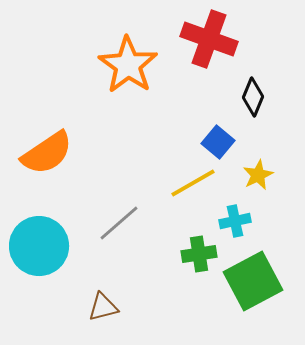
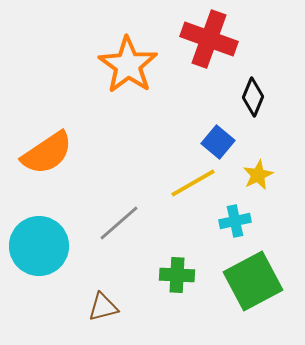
green cross: moved 22 px left, 21 px down; rotated 12 degrees clockwise
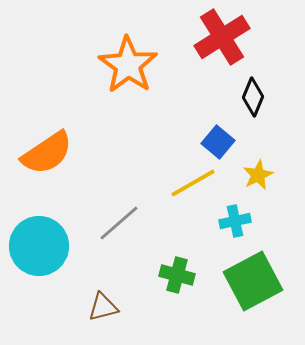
red cross: moved 13 px right, 2 px up; rotated 38 degrees clockwise
green cross: rotated 12 degrees clockwise
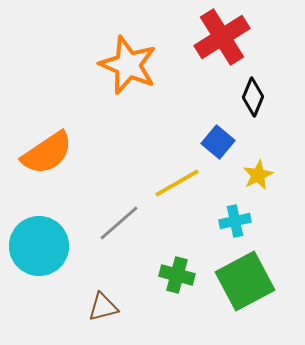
orange star: rotated 12 degrees counterclockwise
yellow line: moved 16 px left
green square: moved 8 px left
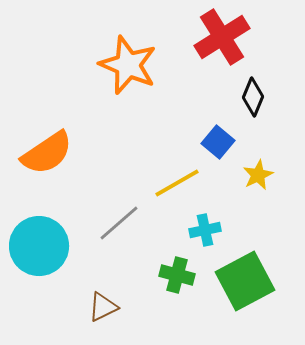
cyan cross: moved 30 px left, 9 px down
brown triangle: rotated 12 degrees counterclockwise
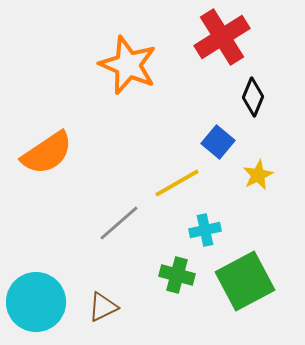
cyan circle: moved 3 px left, 56 px down
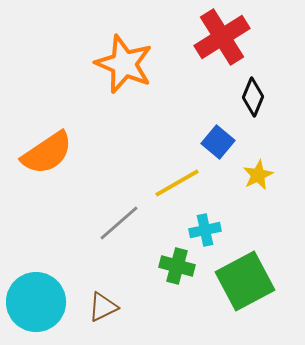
orange star: moved 4 px left, 1 px up
green cross: moved 9 px up
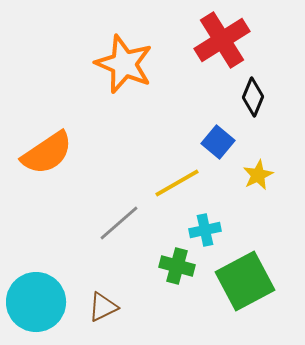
red cross: moved 3 px down
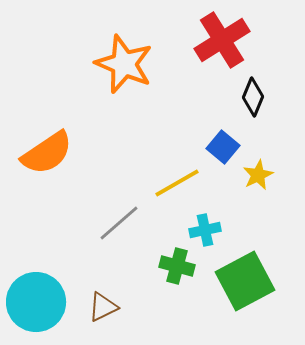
blue square: moved 5 px right, 5 px down
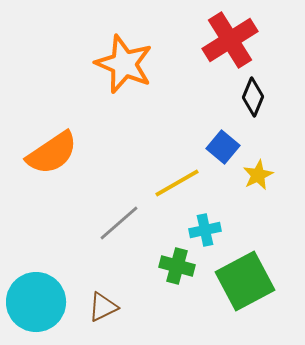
red cross: moved 8 px right
orange semicircle: moved 5 px right
